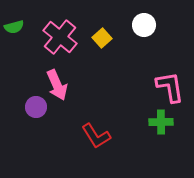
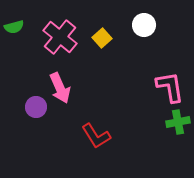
pink arrow: moved 3 px right, 3 px down
green cross: moved 17 px right; rotated 10 degrees counterclockwise
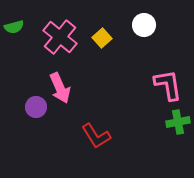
pink L-shape: moved 2 px left, 2 px up
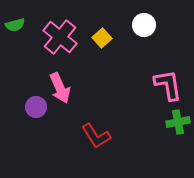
green semicircle: moved 1 px right, 2 px up
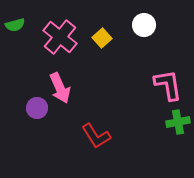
purple circle: moved 1 px right, 1 px down
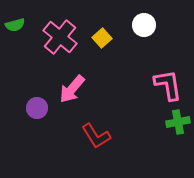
pink arrow: moved 12 px right, 1 px down; rotated 64 degrees clockwise
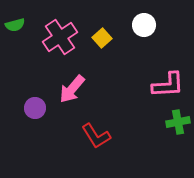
pink cross: rotated 16 degrees clockwise
pink L-shape: rotated 96 degrees clockwise
purple circle: moved 2 px left
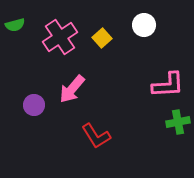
purple circle: moved 1 px left, 3 px up
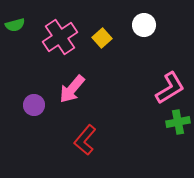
pink L-shape: moved 2 px right, 3 px down; rotated 28 degrees counterclockwise
red L-shape: moved 11 px left, 4 px down; rotated 72 degrees clockwise
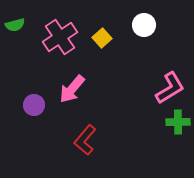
green cross: rotated 10 degrees clockwise
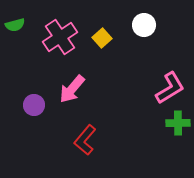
green cross: moved 1 px down
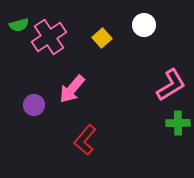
green semicircle: moved 4 px right
pink cross: moved 11 px left
pink L-shape: moved 1 px right, 3 px up
